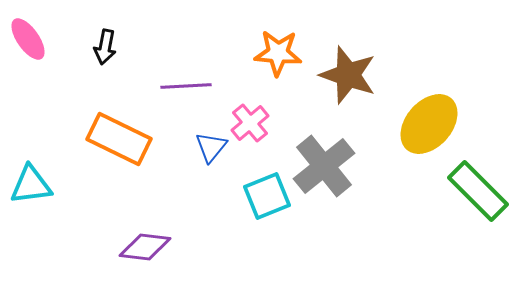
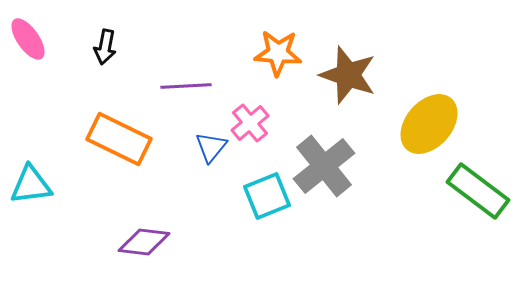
green rectangle: rotated 8 degrees counterclockwise
purple diamond: moved 1 px left, 5 px up
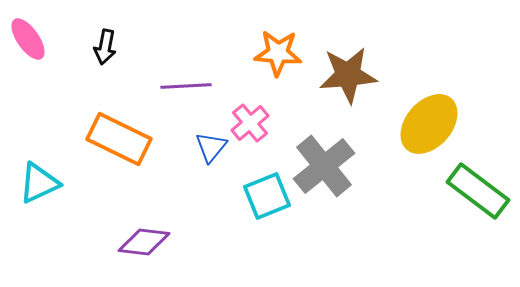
brown star: rotated 24 degrees counterclockwise
cyan triangle: moved 8 px right, 2 px up; rotated 18 degrees counterclockwise
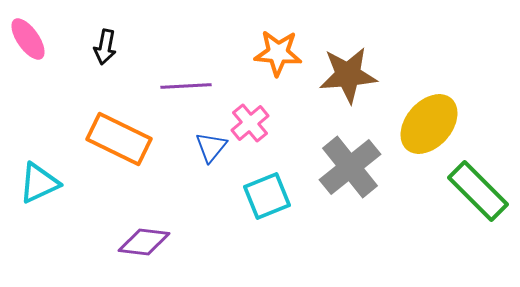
gray cross: moved 26 px right, 1 px down
green rectangle: rotated 8 degrees clockwise
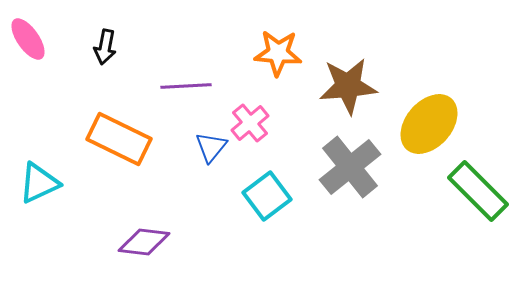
brown star: moved 11 px down
cyan square: rotated 15 degrees counterclockwise
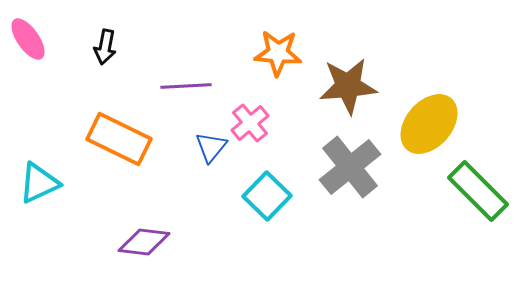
cyan square: rotated 9 degrees counterclockwise
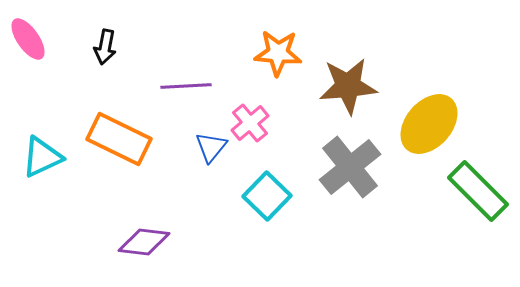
cyan triangle: moved 3 px right, 26 px up
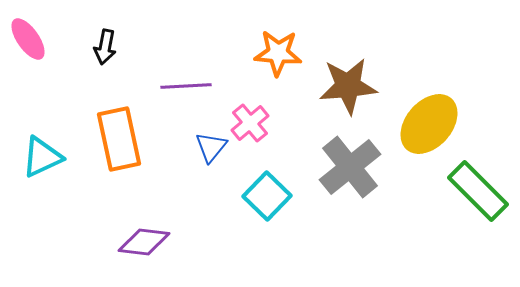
orange rectangle: rotated 52 degrees clockwise
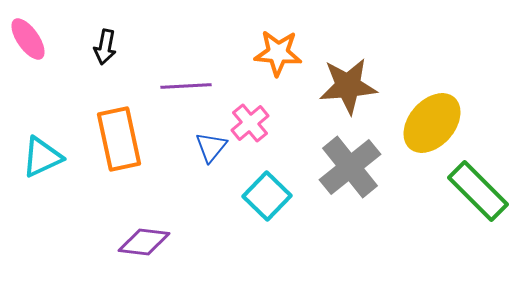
yellow ellipse: moved 3 px right, 1 px up
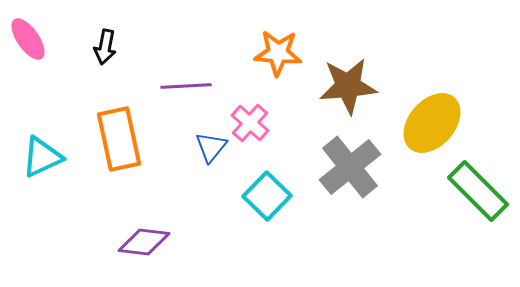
pink cross: rotated 9 degrees counterclockwise
